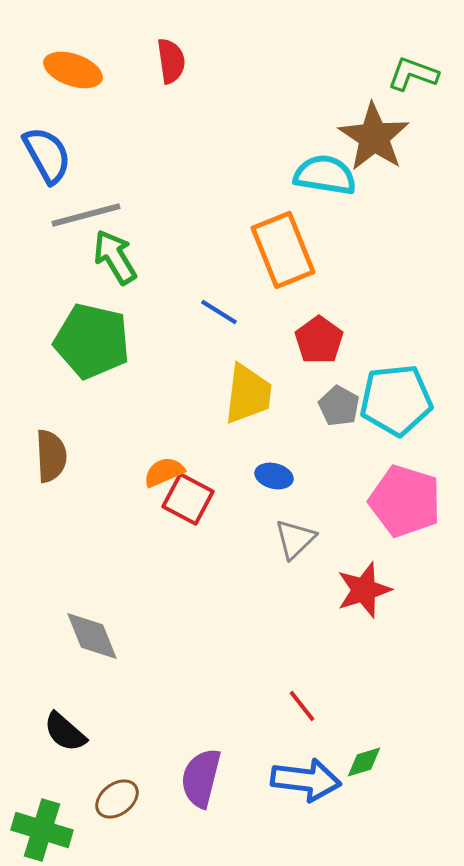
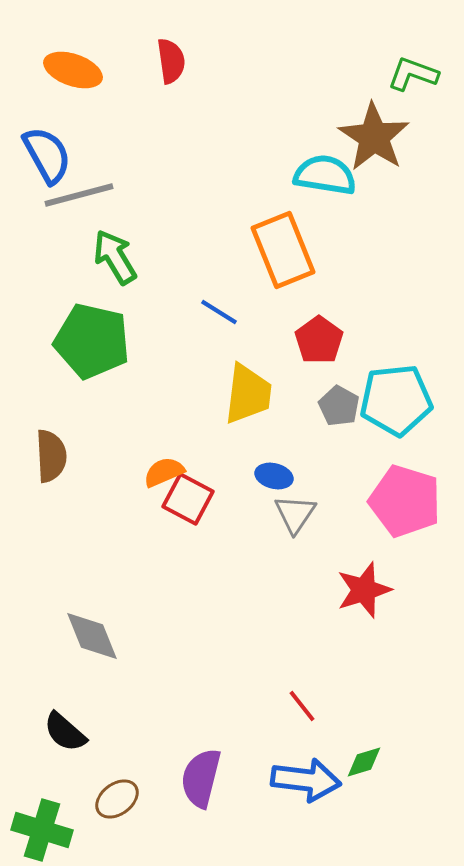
gray line: moved 7 px left, 20 px up
gray triangle: moved 25 px up; rotated 12 degrees counterclockwise
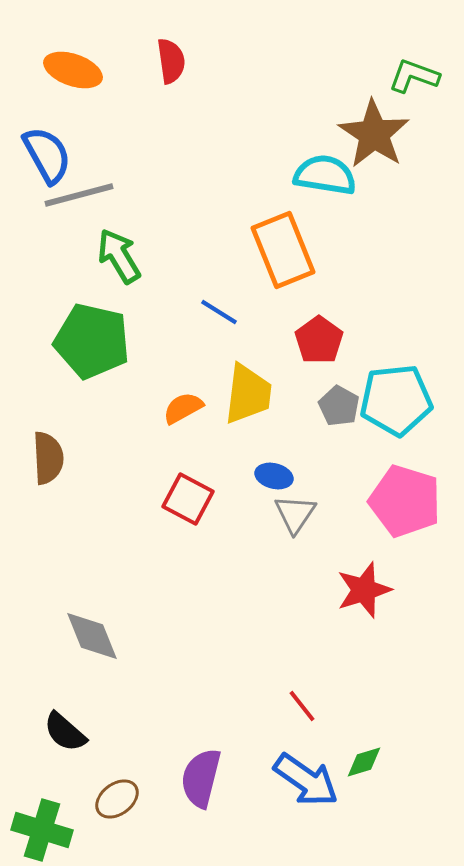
green L-shape: moved 1 px right, 2 px down
brown star: moved 3 px up
green arrow: moved 4 px right, 1 px up
brown semicircle: moved 3 px left, 2 px down
orange semicircle: moved 19 px right, 64 px up; rotated 6 degrees counterclockwise
blue arrow: rotated 28 degrees clockwise
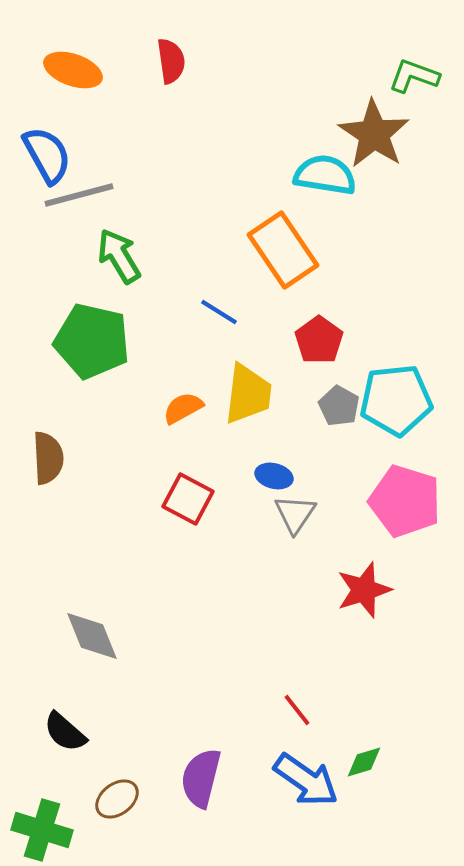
orange rectangle: rotated 12 degrees counterclockwise
red line: moved 5 px left, 4 px down
